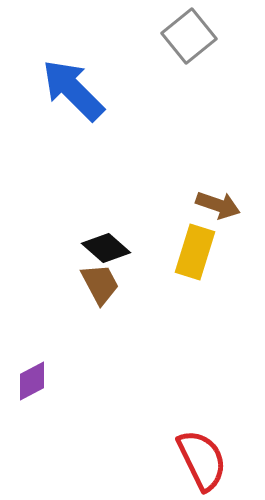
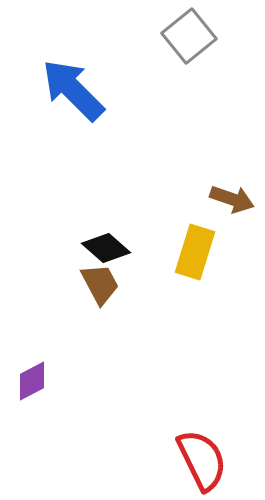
brown arrow: moved 14 px right, 6 px up
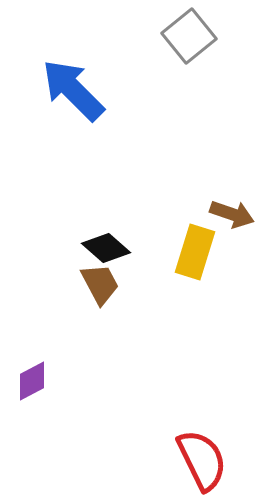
brown arrow: moved 15 px down
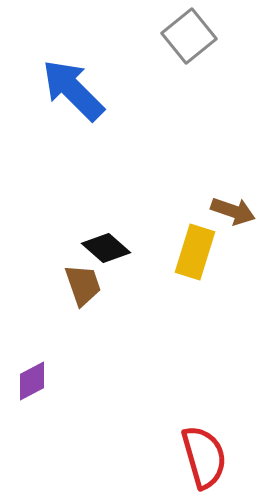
brown arrow: moved 1 px right, 3 px up
brown trapezoid: moved 17 px left, 1 px down; rotated 9 degrees clockwise
red semicircle: moved 2 px right, 3 px up; rotated 10 degrees clockwise
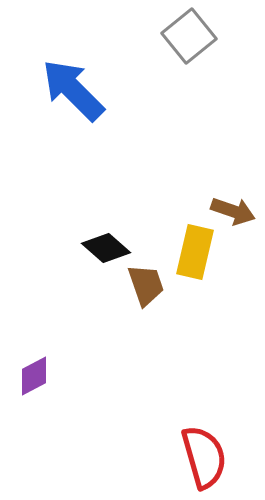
yellow rectangle: rotated 4 degrees counterclockwise
brown trapezoid: moved 63 px right
purple diamond: moved 2 px right, 5 px up
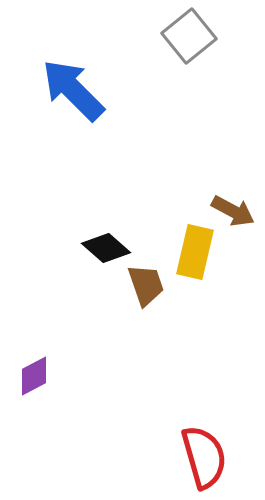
brown arrow: rotated 9 degrees clockwise
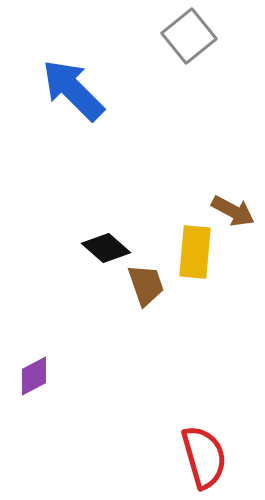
yellow rectangle: rotated 8 degrees counterclockwise
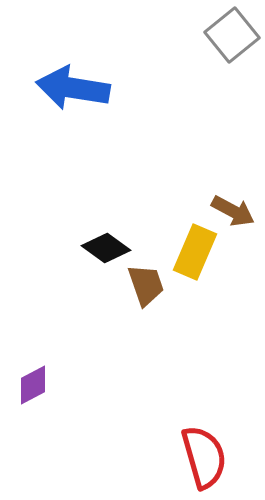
gray square: moved 43 px right, 1 px up
blue arrow: moved 2 px up; rotated 36 degrees counterclockwise
black diamond: rotated 6 degrees counterclockwise
yellow rectangle: rotated 18 degrees clockwise
purple diamond: moved 1 px left, 9 px down
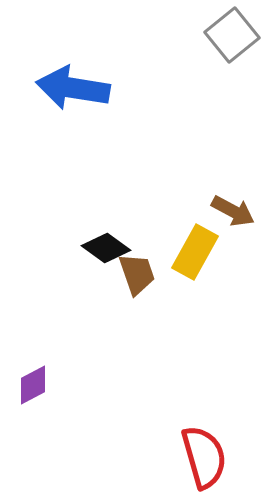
yellow rectangle: rotated 6 degrees clockwise
brown trapezoid: moved 9 px left, 11 px up
